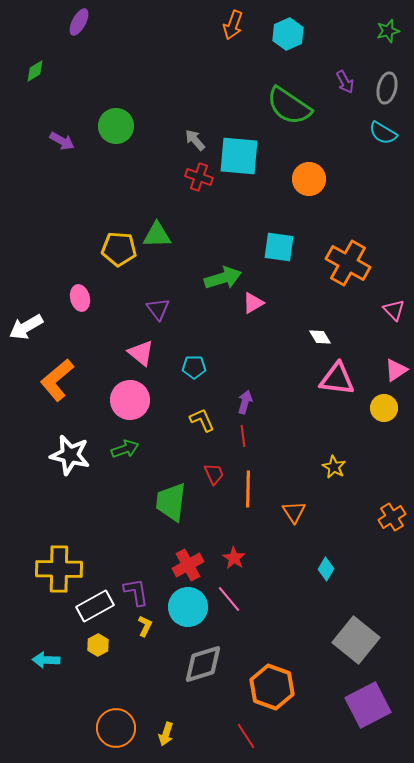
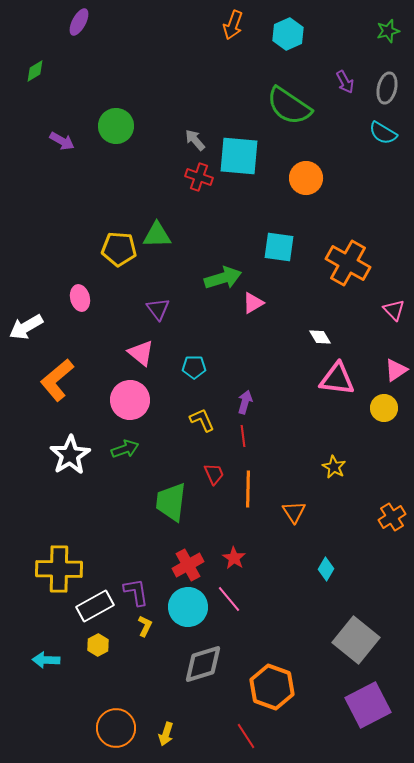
orange circle at (309, 179): moved 3 px left, 1 px up
white star at (70, 455): rotated 27 degrees clockwise
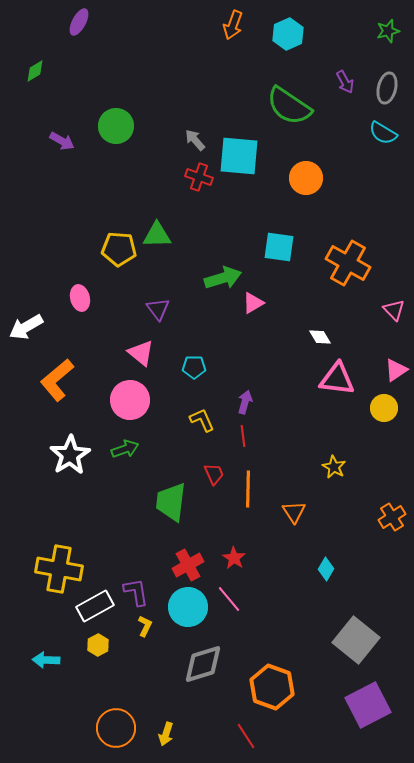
yellow cross at (59, 569): rotated 9 degrees clockwise
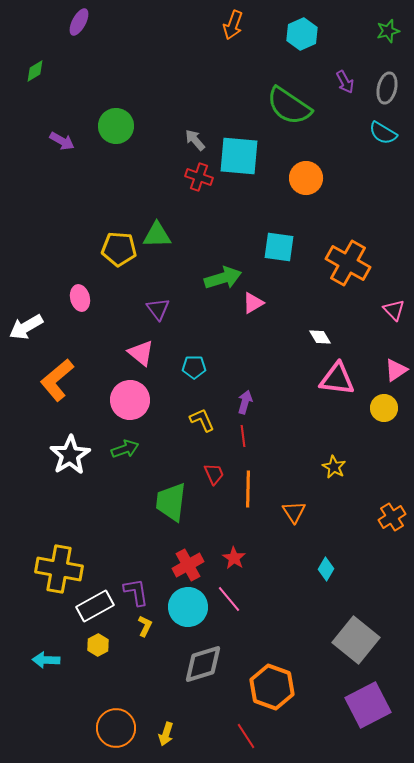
cyan hexagon at (288, 34): moved 14 px right
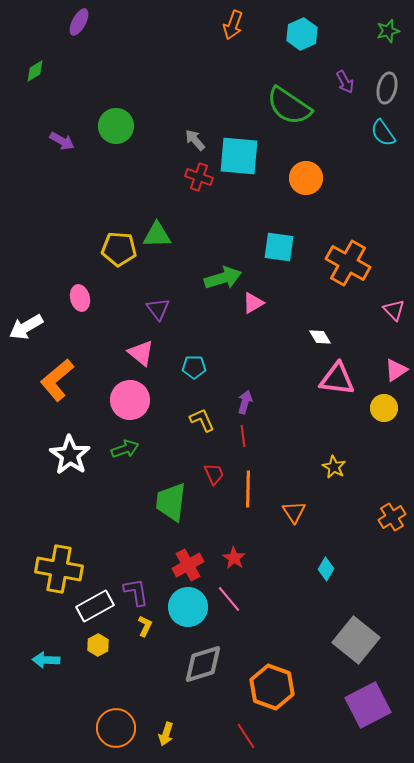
cyan semicircle at (383, 133): rotated 24 degrees clockwise
white star at (70, 455): rotated 6 degrees counterclockwise
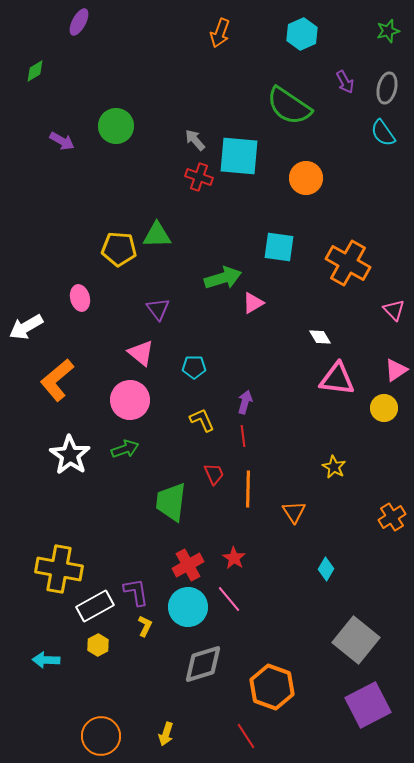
orange arrow at (233, 25): moved 13 px left, 8 px down
orange circle at (116, 728): moved 15 px left, 8 px down
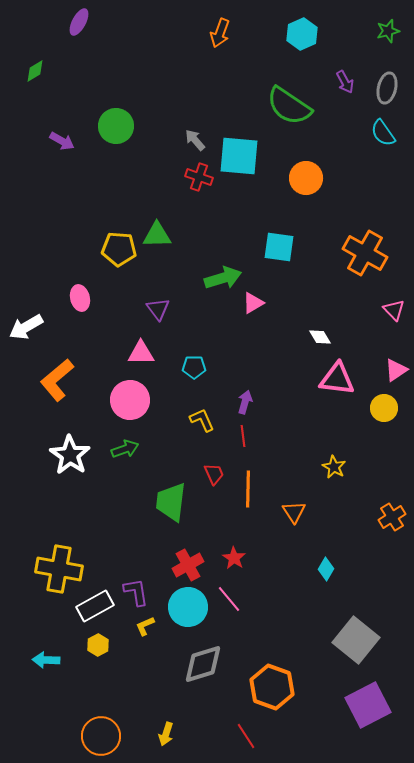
orange cross at (348, 263): moved 17 px right, 10 px up
pink triangle at (141, 353): rotated 40 degrees counterclockwise
yellow L-shape at (145, 626): rotated 140 degrees counterclockwise
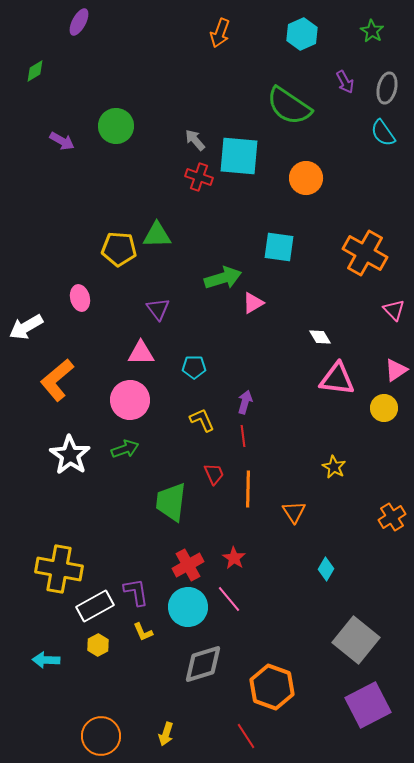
green star at (388, 31): moved 16 px left; rotated 25 degrees counterclockwise
yellow L-shape at (145, 626): moved 2 px left, 6 px down; rotated 90 degrees counterclockwise
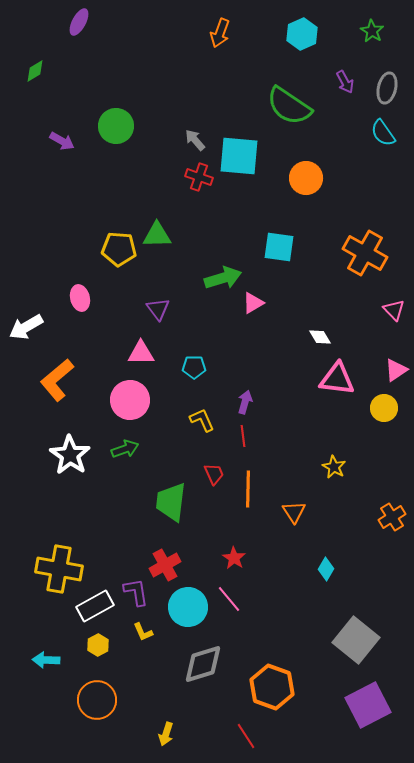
red cross at (188, 565): moved 23 px left
orange circle at (101, 736): moved 4 px left, 36 px up
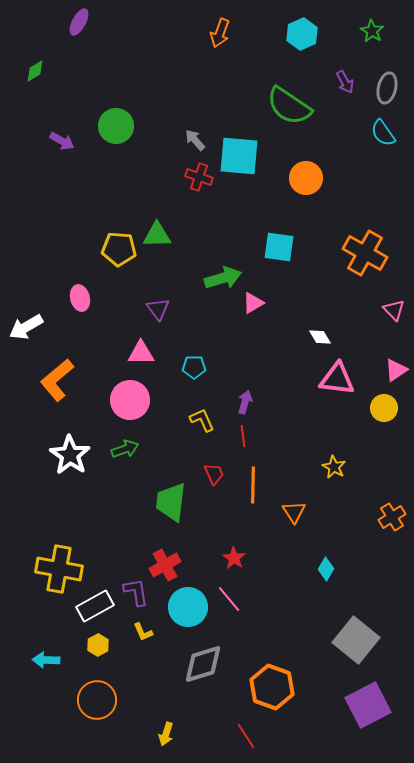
orange line at (248, 489): moved 5 px right, 4 px up
